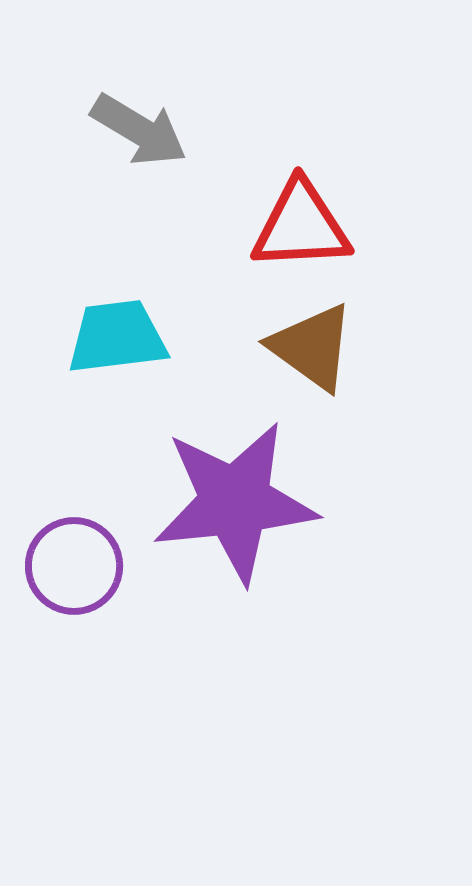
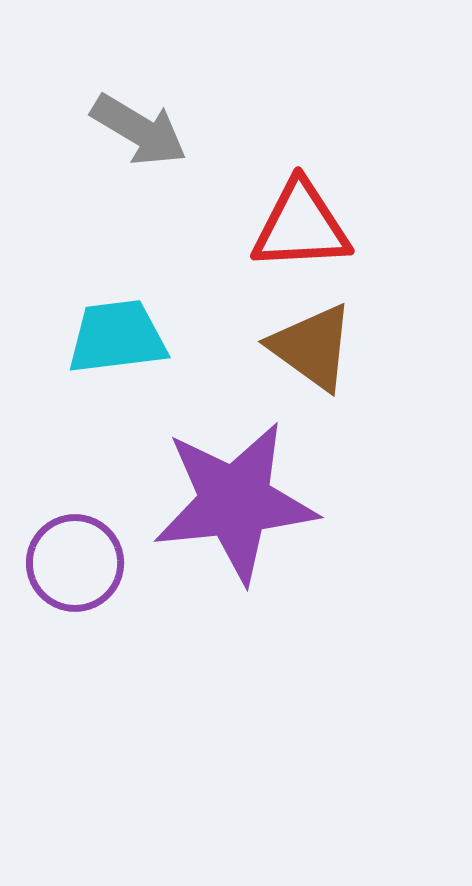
purple circle: moved 1 px right, 3 px up
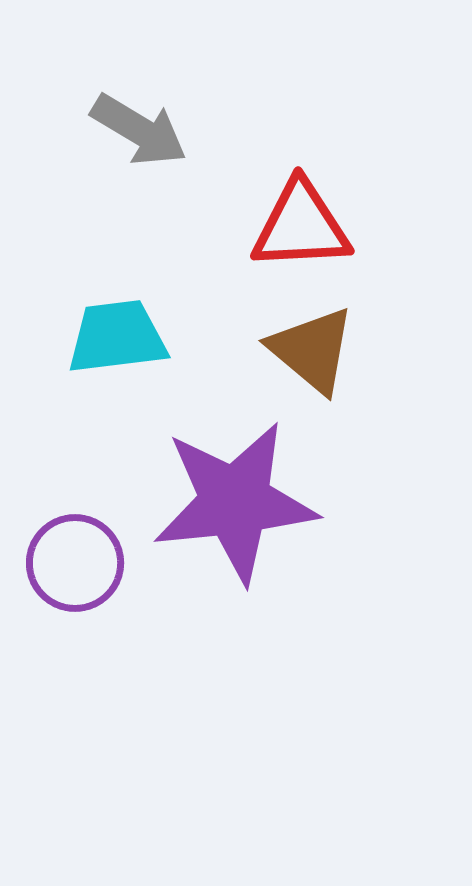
brown triangle: moved 3 px down; rotated 4 degrees clockwise
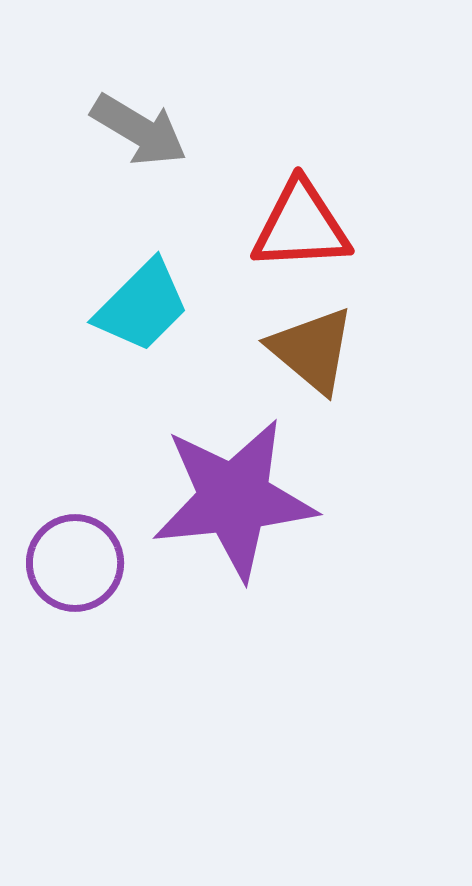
cyan trapezoid: moved 25 px right, 31 px up; rotated 142 degrees clockwise
purple star: moved 1 px left, 3 px up
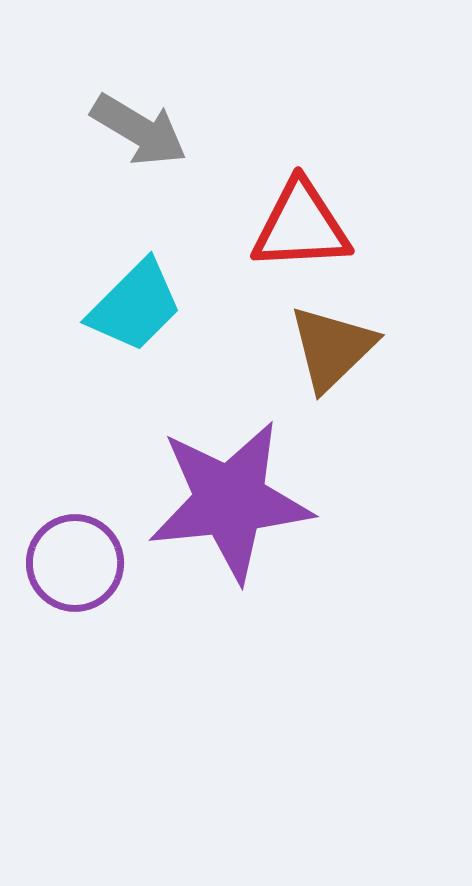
cyan trapezoid: moved 7 px left
brown triangle: moved 20 px right, 2 px up; rotated 36 degrees clockwise
purple star: moved 4 px left, 2 px down
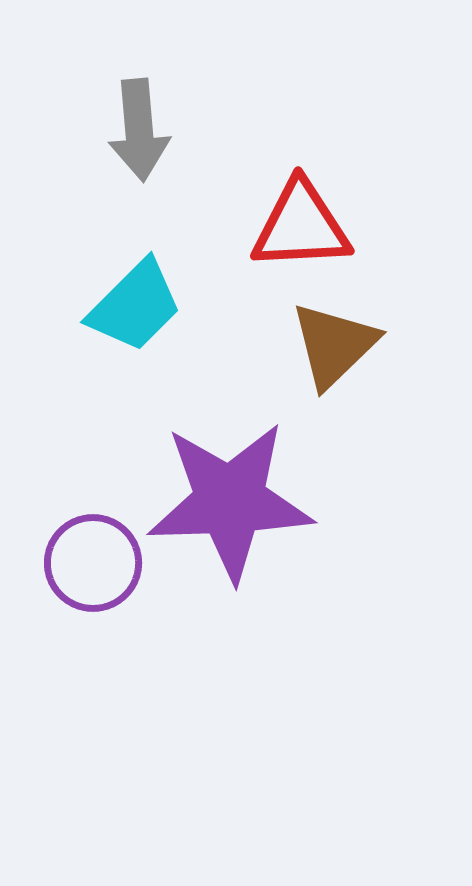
gray arrow: rotated 54 degrees clockwise
brown triangle: moved 2 px right, 3 px up
purple star: rotated 4 degrees clockwise
purple circle: moved 18 px right
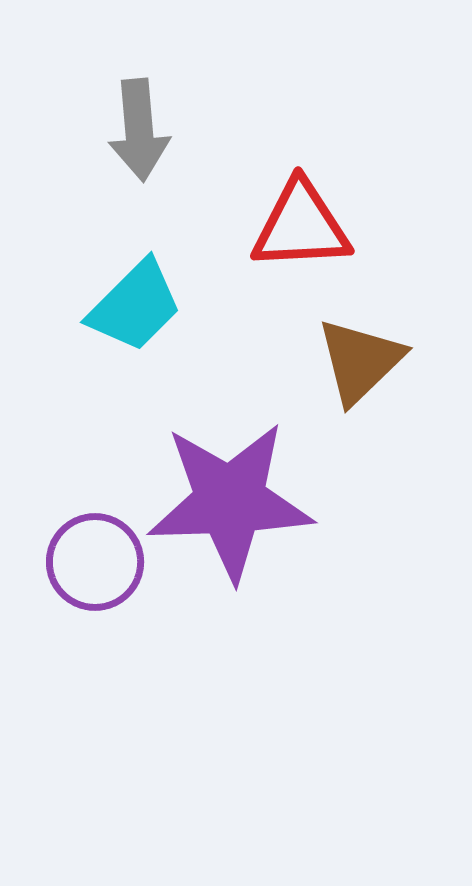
brown triangle: moved 26 px right, 16 px down
purple circle: moved 2 px right, 1 px up
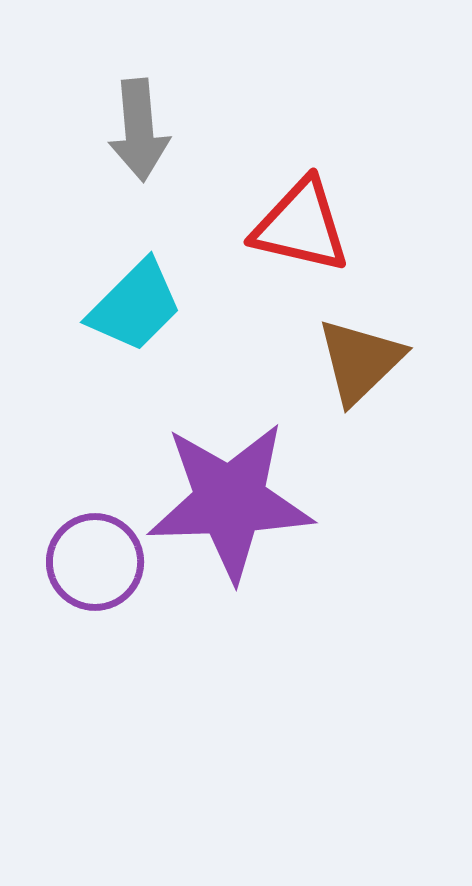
red triangle: rotated 16 degrees clockwise
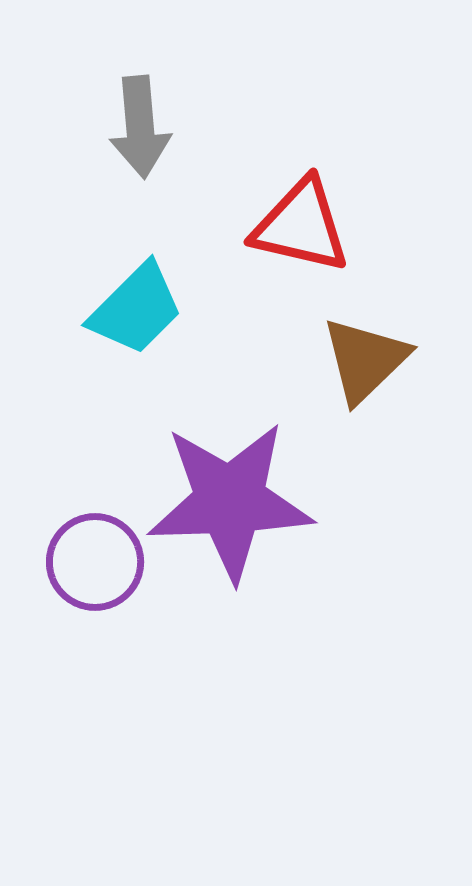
gray arrow: moved 1 px right, 3 px up
cyan trapezoid: moved 1 px right, 3 px down
brown triangle: moved 5 px right, 1 px up
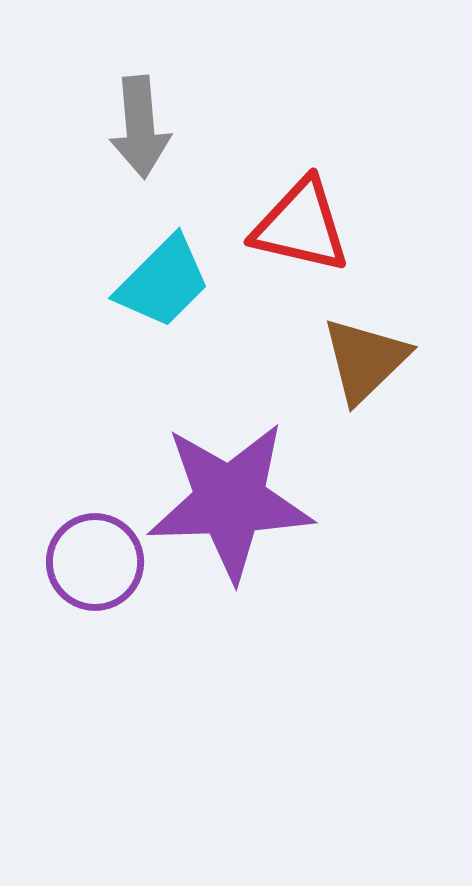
cyan trapezoid: moved 27 px right, 27 px up
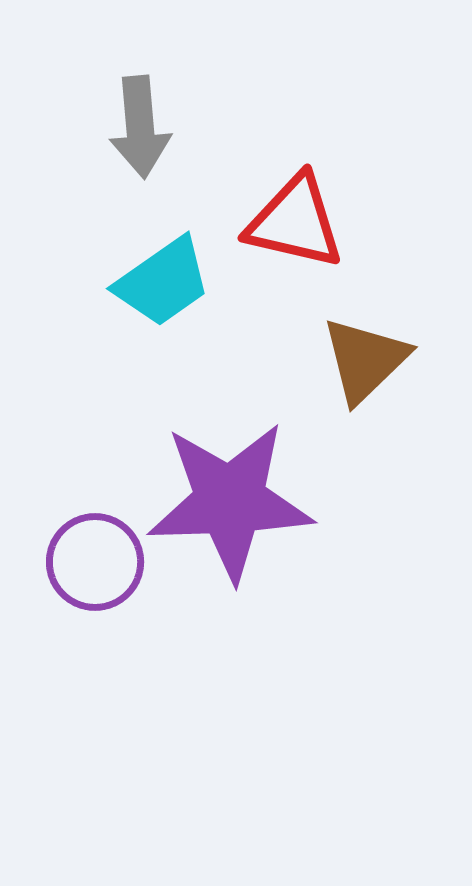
red triangle: moved 6 px left, 4 px up
cyan trapezoid: rotated 10 degrees clockwise
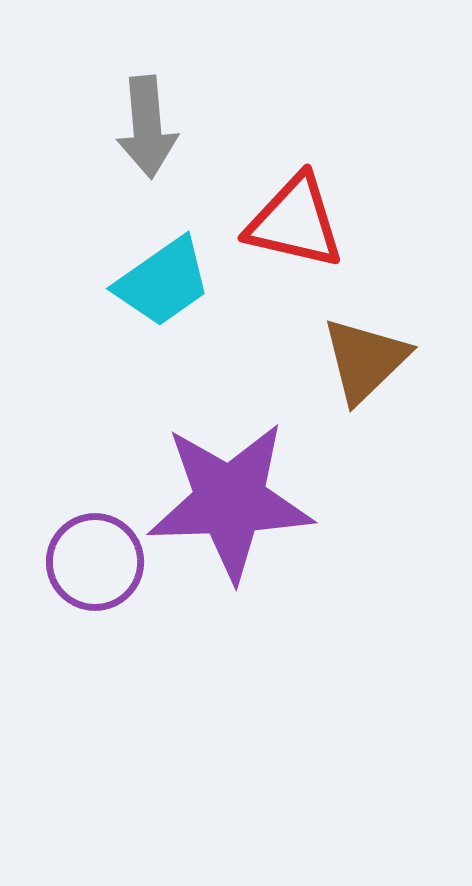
gray arrow: moved 7 px right
